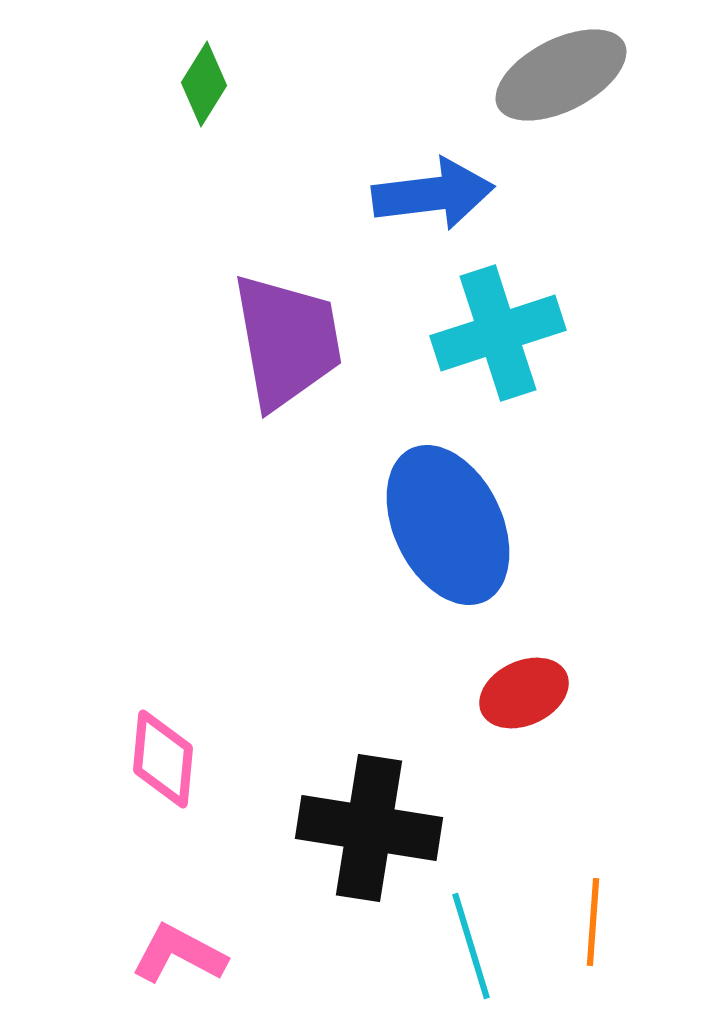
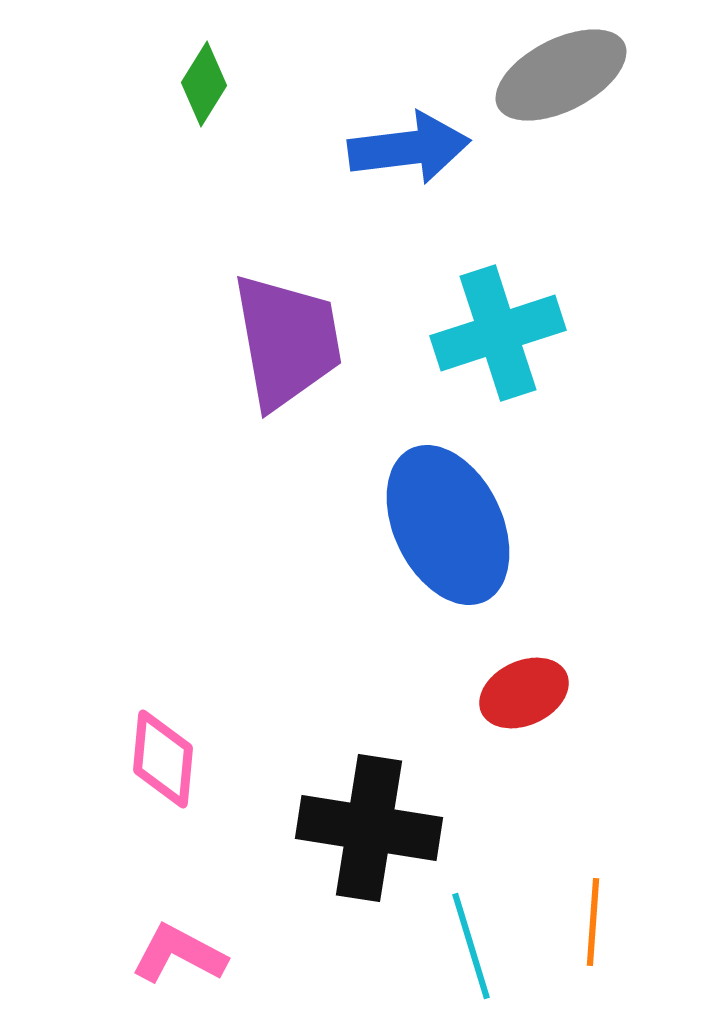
blue arrow: moved 24 px left, 46 px up
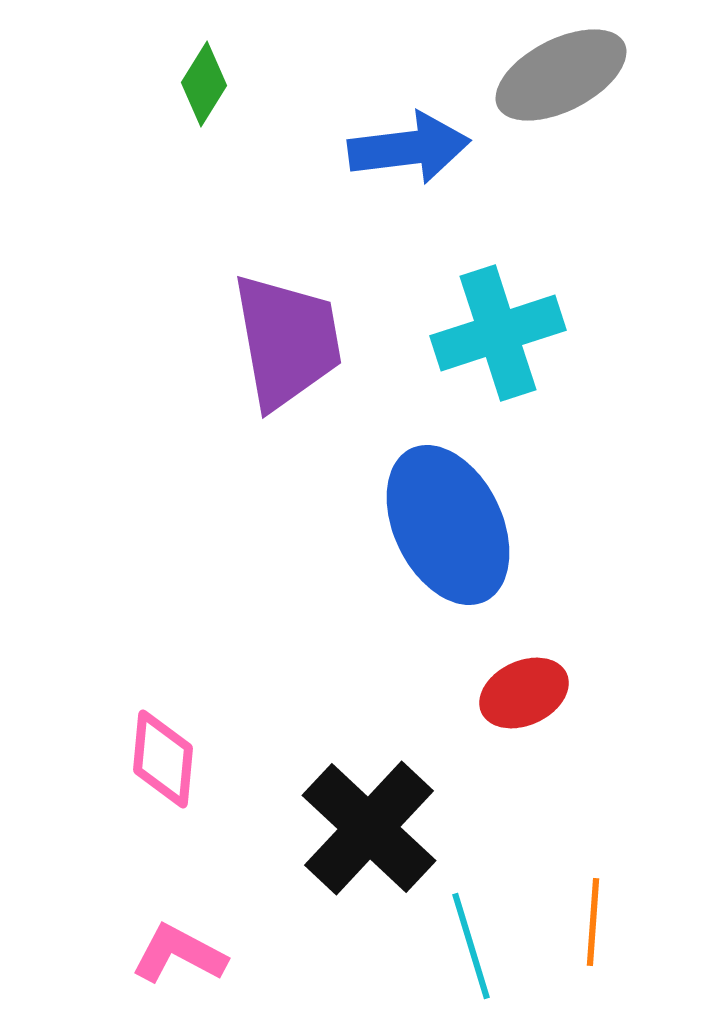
black cross: rotated 34 degrees clockwise
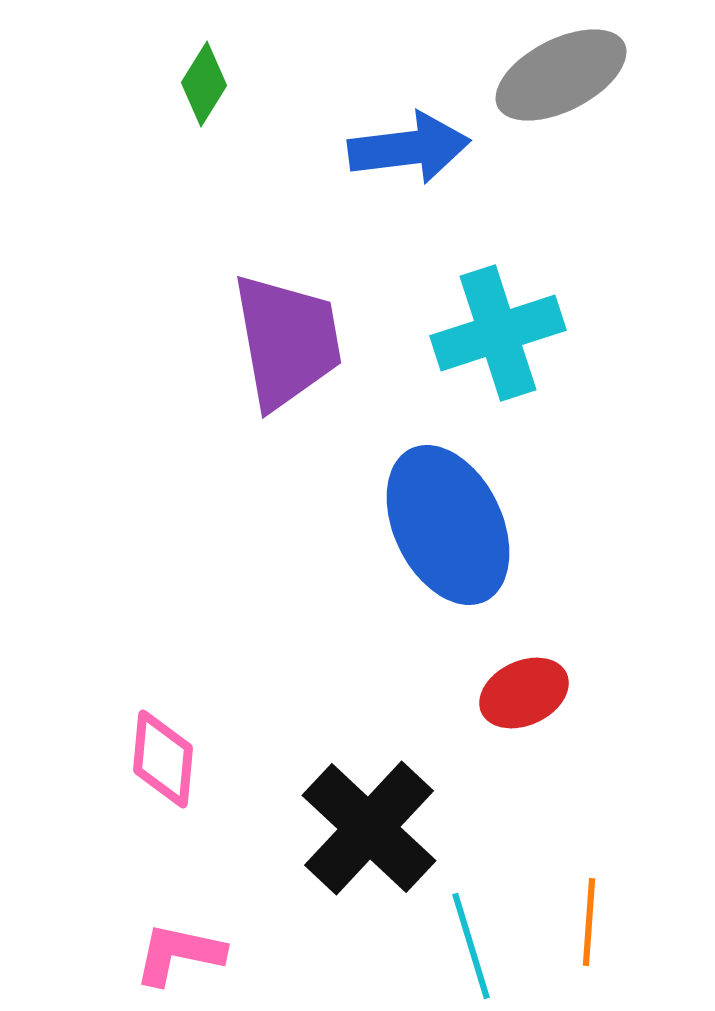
orange line: moved 4 px left
pink L-shape: rotated 16 degrees counterclockwise
